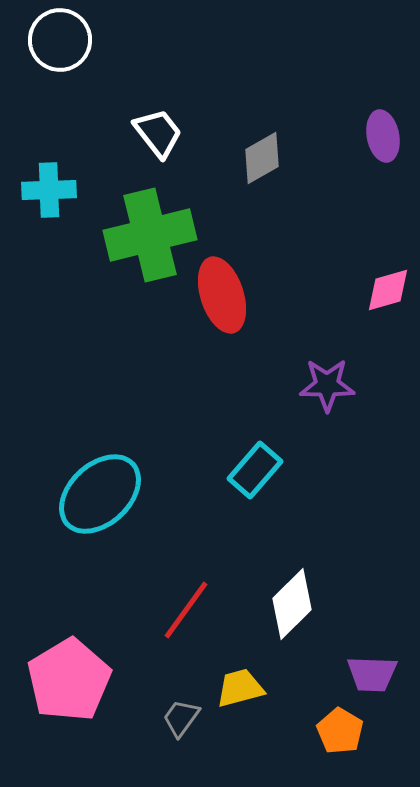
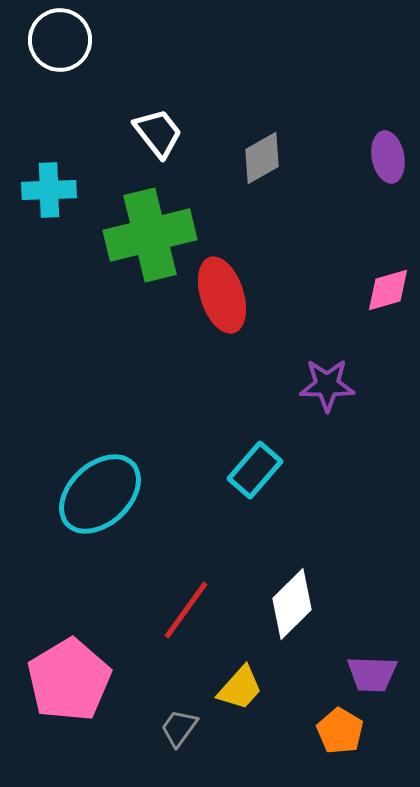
purple ellipse: moved 5 px right, 21 px down
yellow trapezoid: rotated 147 degrees clockwise
gray trapezoid: moved 2 px left, 10 px down
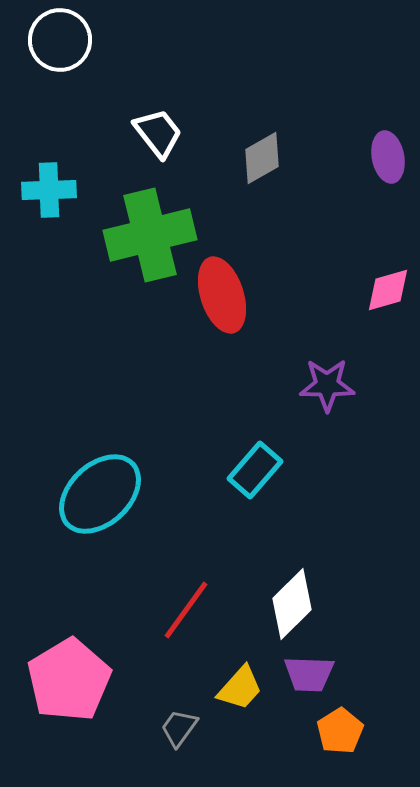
purple trapezoid: moved 63 px left
orange pentagon: rotated 9 degrees clockwise
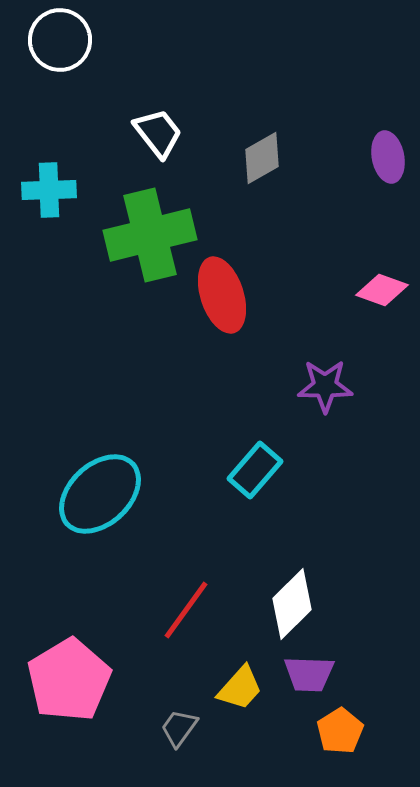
pink diamond: moved 6 px left; rotated 36 degrees clockwise
purple star: moved 2 px left, 1 px down
